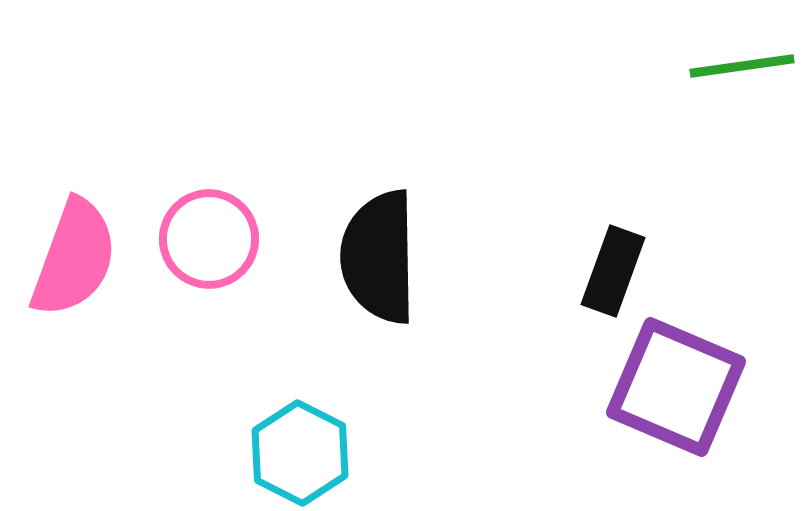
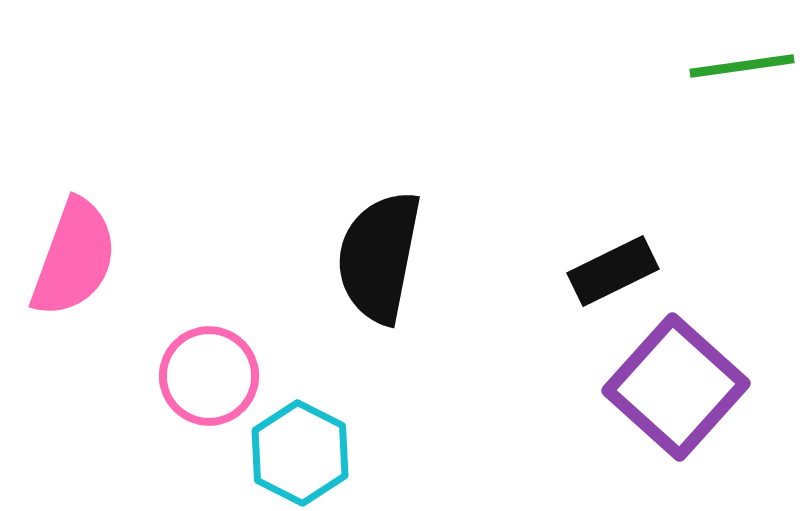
pink circle: moved 137 px down
black semicircle: rotated 12 degrees clockwise
black rectangle: rotated 44 degrees clockwise
purple square: rotated 19 degrees clockwise
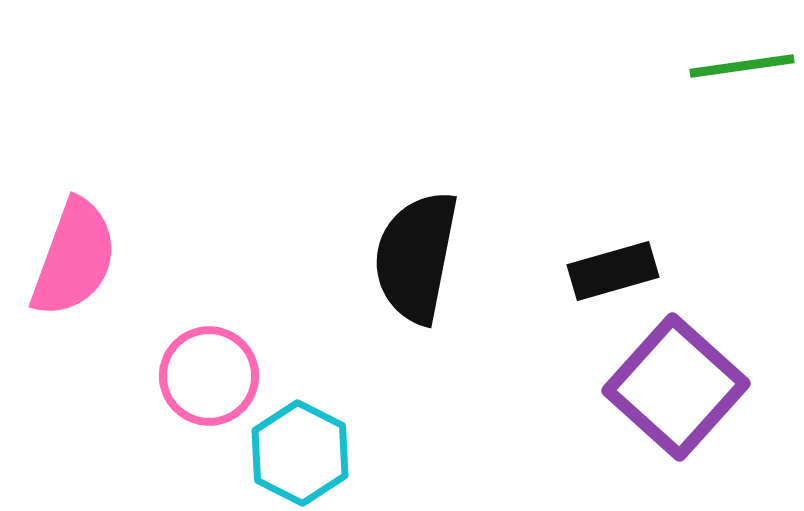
black semicircle: moved 37 px right
black rectangle: rotated 10 degrees clockwise
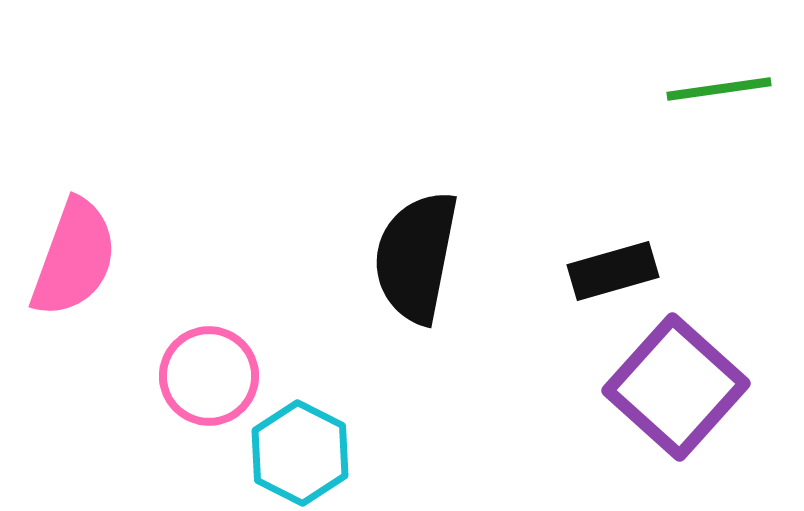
green line: moved 23 px left, 23 px down
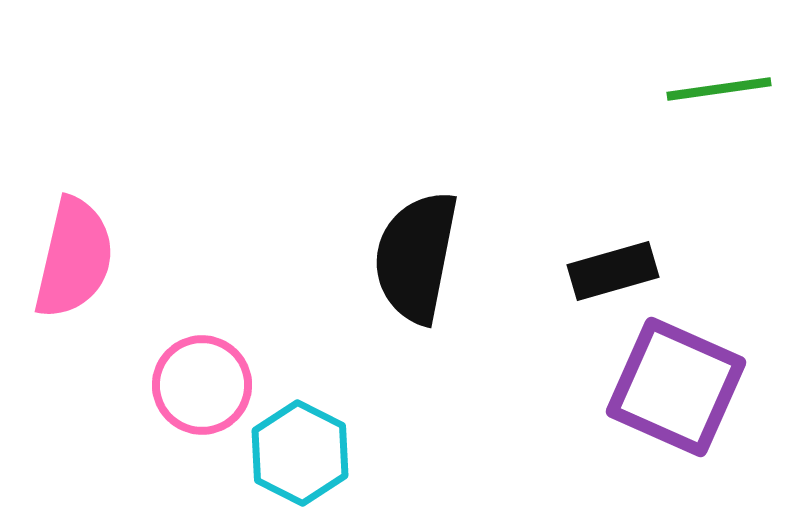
pink semicircle: rotated 7 degrees counterclockwise
pink circle: moved 7 px left, 9 px down
purple square: rotated 18 degrees counterclockwise
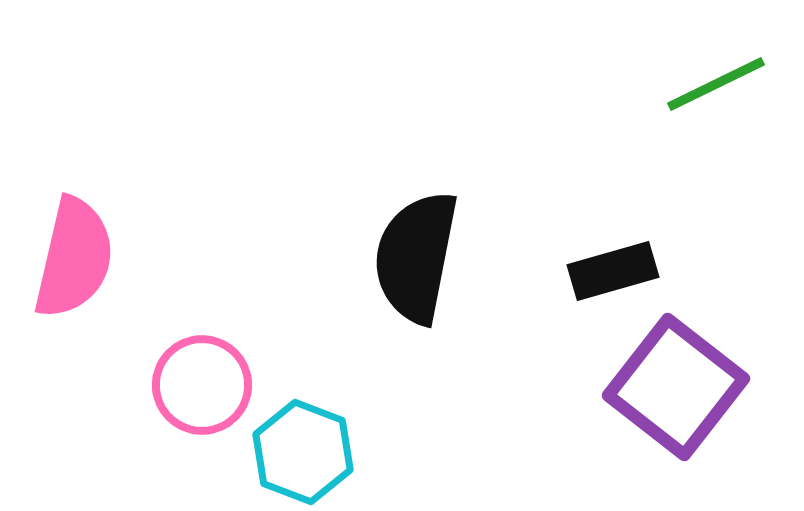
green line: moved 3 px left, 5 px up; rotated 18 degrees counterclockwise
purple square: rotated 14 degrees clockwise
cyan hexagon: moved 3 px right, 1 px up; rotated 6 degrees counterclockwise
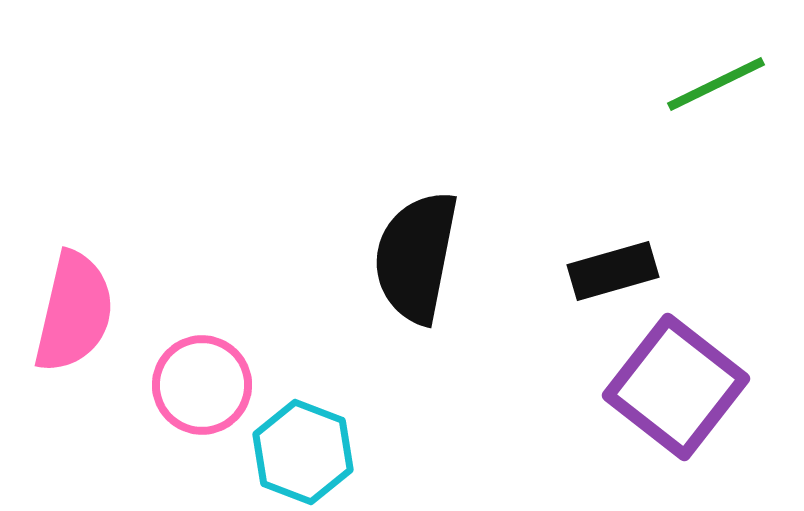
pink semicircle: moved 54 px down
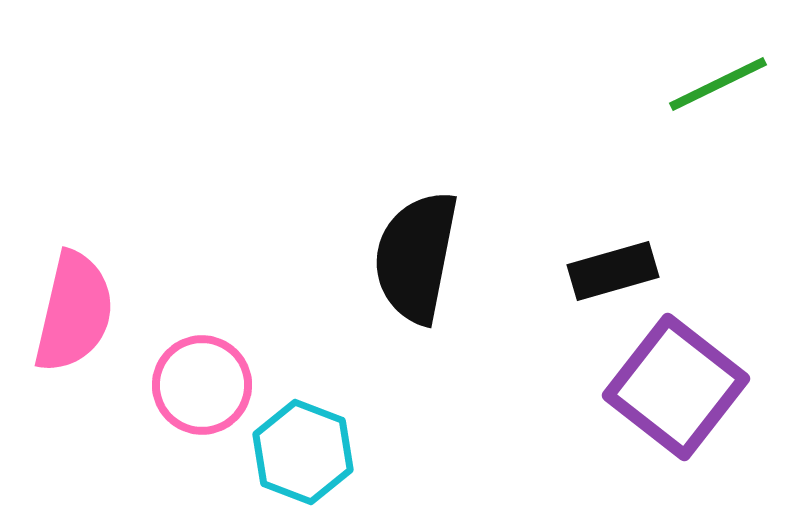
green line: moved 2 px right
